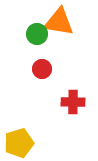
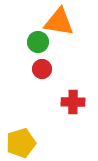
green circle: moved 1 px right, 8 px down
yellow pentagon: moved 2 px right
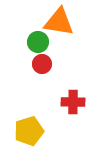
red circle: moved 5 px up
yellow pentagon: moved 8 px right, 12 px up
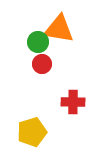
orange triangle: moved 7 px down
yellow pentagon: moved 3 px right, 1 px down
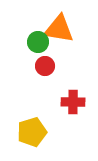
red circle: moved 3 px right, 2 px down
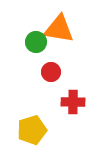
green circle: moved 2 px left
red circle: moved 6 px right, 6 px down
yellow pentagon: moved 2 px up
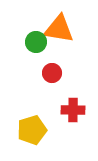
red circle: moved 1 px right, 1 px down
red cross: moved 8 px down
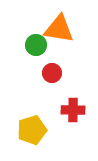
green circle: moved 3 px down
